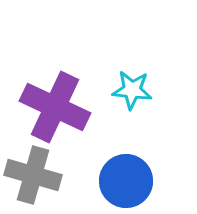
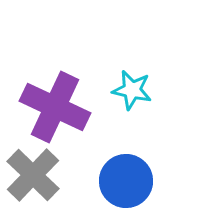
cyan star: rotated 6 degrees clockwise
gray cross: rotated 28 degrees clockwise
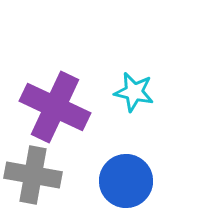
cyan star: moved 2 px right, 2 px down
gray cross: rotated 34 degrees counterclockwise
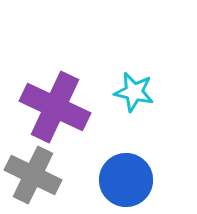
gray cross: rotated 16 degrees clockwise
blue circle: moved 1 px up
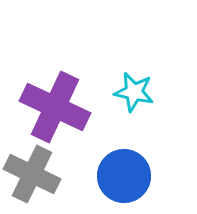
gray cross: moved 1 px left, 1 px up
blue circle: moved 2 px left, 4 px up
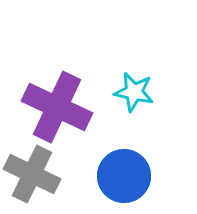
purple cross: moved 2 px right
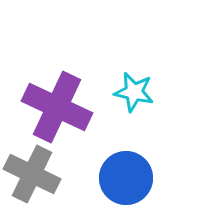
blue circle: moved 2 px right, 2 px down
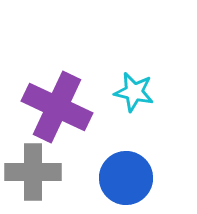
gray cross: moved 1 px right, 2 px up; rotated 26 degrees counterclockwise
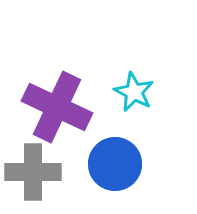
cyan star: rotated 15 degrees clockwise
blue circle: moved 11 px left, 14 px up
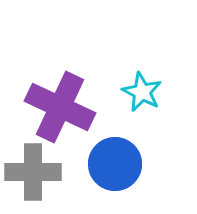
cyan star: moved 8 px right
purple cross: moved 3 px right
